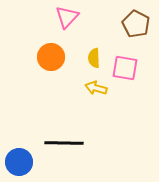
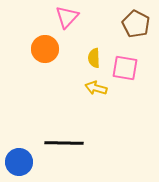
orange circle: moved 6 px left, 8 px up
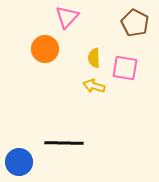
brown pentagon: moved 1 px left, 1 px up
yellow arrow: moved 2 px left, 2 px up
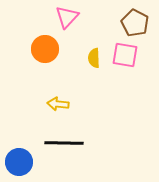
pink square: moved 13 px up
yellow arrow: moved 36 px left, 18 px down; rotated 10 degrees counterclockwise
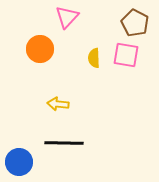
orange circle: moved 5 px left
pink square: moved 1 px right
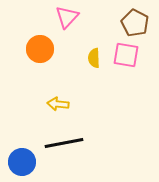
black line: rotated 12 degrees counterclockwise
blue circle: moved 3 px right
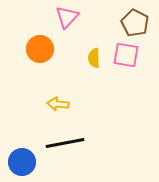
black line: moved 1 px right
